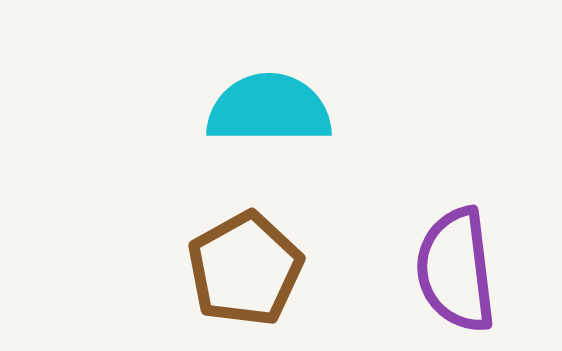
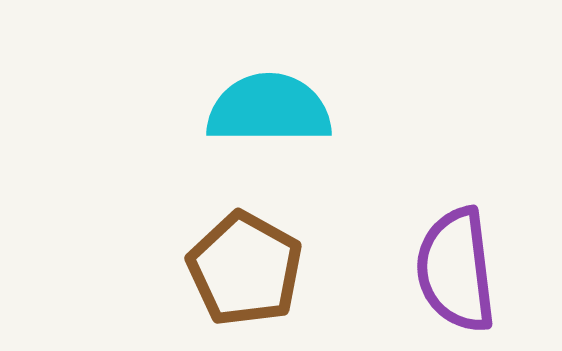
brown pentagon: rotated 14 degrees counterclockwise
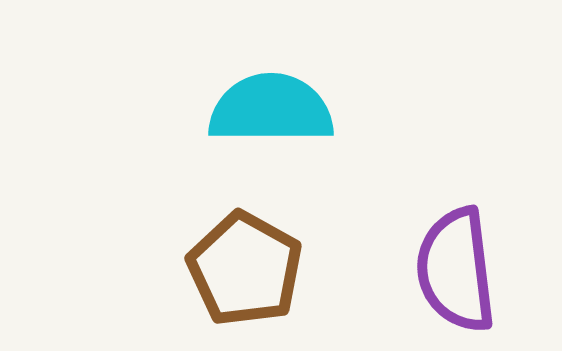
cyan semicircle: moved 2 px right
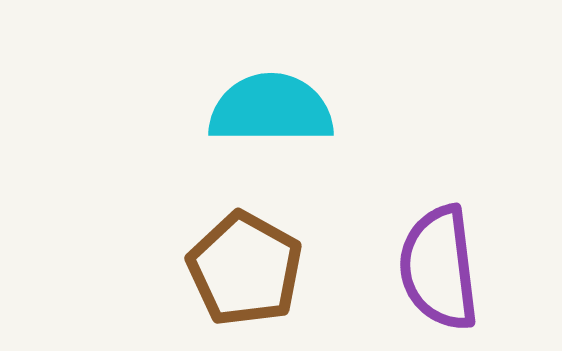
purple semicircle: moved 17 px left, 2 px up
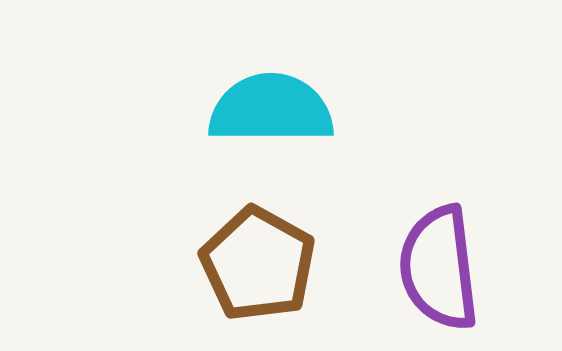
brown pentagon: moved 13 px right, 5 px up
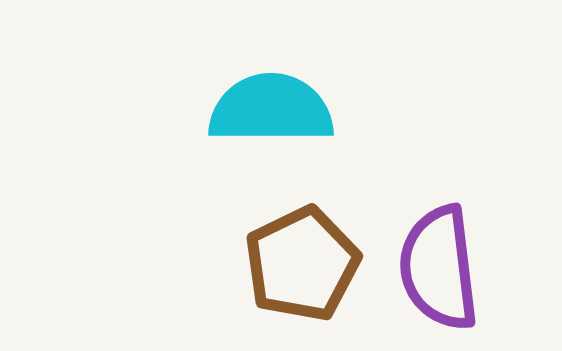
brown pentagon: moved 44 px right; rotated 17 degrees clockwise
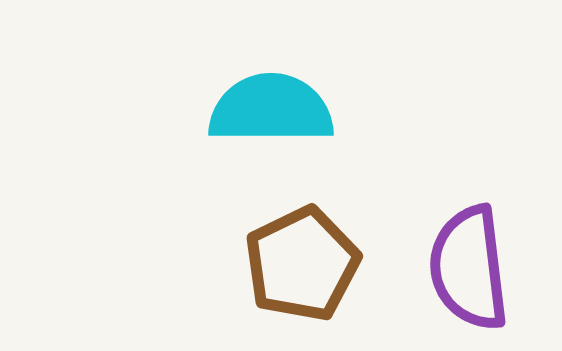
purple semicircle: moved 30 px right
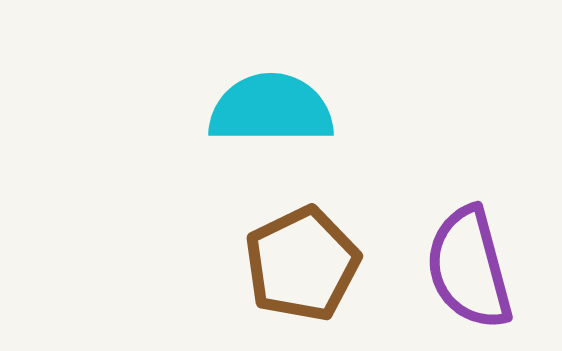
purple semicircle: rotated 8 degrees counterclockwise
